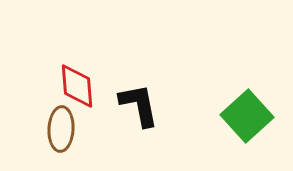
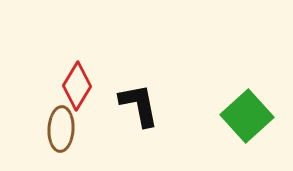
red diamond: rotated 36 degrees clockwise
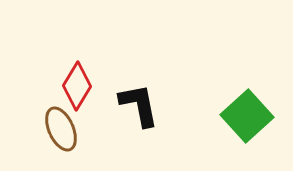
brown ellipse: rotated 27 degrees counterclockwise
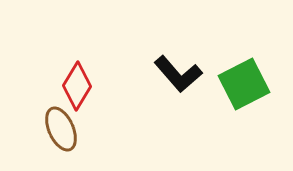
black L-shape: moved 39 px right, 31 px up; rotated 150 degrees clockwise
green square: moved 3 px left, 32 px up; rotated 15 degrees clockwise
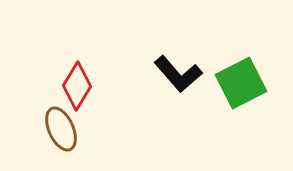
green square: moved 3 px left, 1 px up
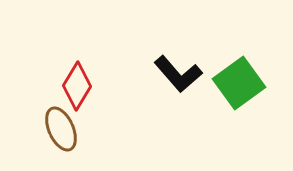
green square: moved 2 px left; rotated 9 degrees counterclockwise
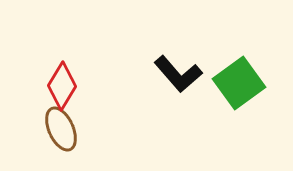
red diamond: moved 15 px left
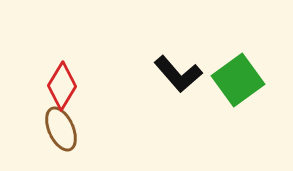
green square: moved 1 px left, 3 px up
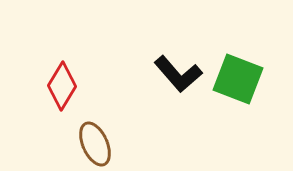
green square: moved 1 px up; rotated 33 degrees counterclockwise
brown ellipse: moved 34 px right, 15 px down
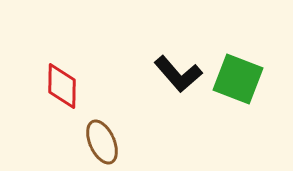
red diamond: rotated 30 degrees counterclockwise
brown ellipse: moved 7 px right, 2 px up
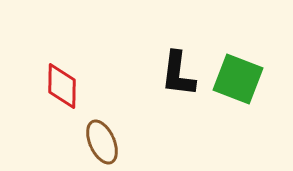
black L-shape: rotated 48 degrees clockwise
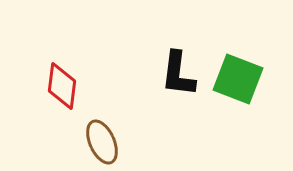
red diamond: rotated 6 degrees clockwise
